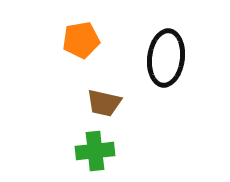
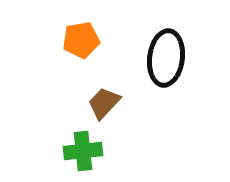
brown trapezoid: rotated 120 degrees clockwise
green cross: moved 12 px left
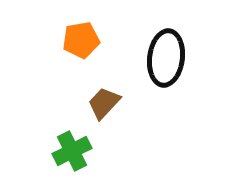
green cross: moved 11 px left; rotated 21 degrees counterclockwise
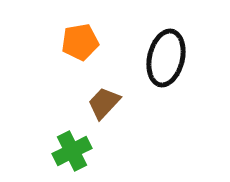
orange pentagon: moved 1 px left, 2 px down
black ellipse: rotated 6 degrees clockwise
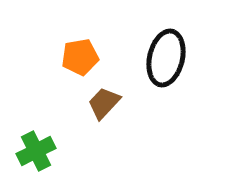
orange pentagon: moved 15 px down
green cross: moved 36 px left
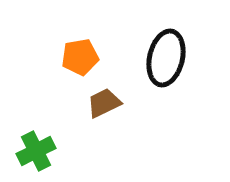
brown trapezoid: rotated 21 degrees clockwise
